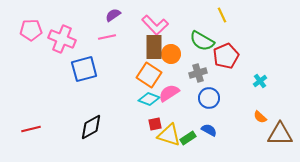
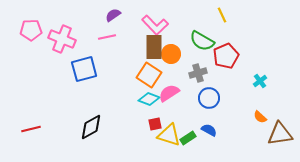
brown triangle: rotated 8 degrees counterclockwise
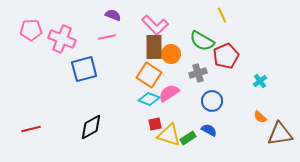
purple semicircle: rotated 56 degrees clockwise
blue circle: moved 3 px right, 3 px down
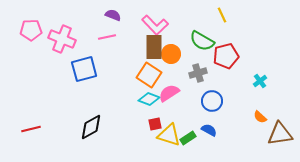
red pentagon: rotated 10 degrees clockwise
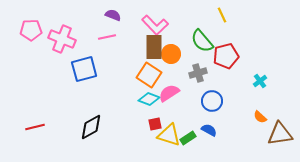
green semicircle: rotated 20 degrees clockwise
red line: moved 4 px right, 2 px up
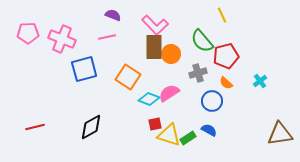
pink pentagon: moved 3 px left, 3 px down
orange square: moved 21 px left, 2 px down
orange semicircle: moved 34 px left, 34 px up
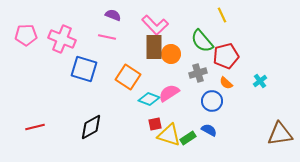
pink pentagon: moved 2 px left, 2 px down
pink line: rotated 24 degrees clockwise
blue square: rotated 32 degrees clockwise
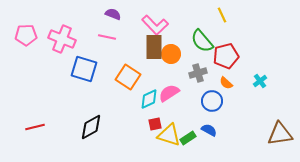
purple semicircle: moved 1 px up
cyan diamond: rotated 45 degrees counterclockwise
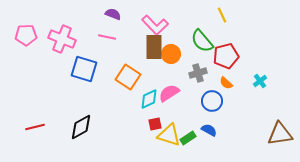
black diamond: moved 10 px left
